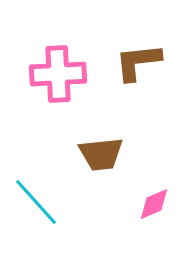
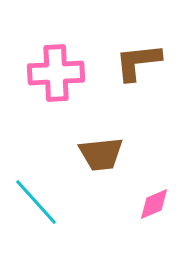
pink cross: moved 2 px left, 1 px up
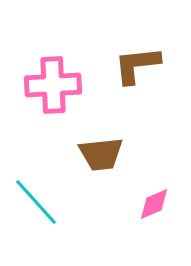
brown L-shape: moved 1 px left, 3 px down
pink cross: moved 3 px left, 12 px down
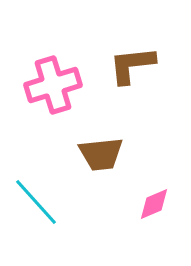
brown L-shape: moved 5 px left
pink cross: rotated 14 degrees counterclockwise
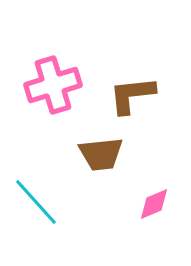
brown L-shape: moved 30 px down
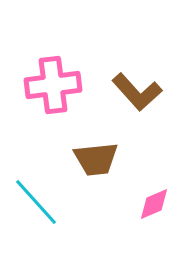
pink cross: rotated 10 degrees clockwise
brown L-shape: moved 5 px right, 3 px up; rotated 126 degrees counterclockwise
brown trapezoid: moved 5 px left, 5 px down
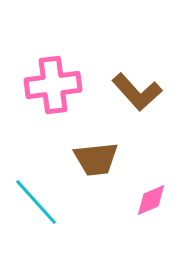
pink diamond: moved 3 px left, 4 px up
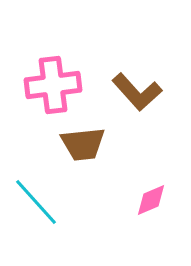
brown trapezoid: moved 13 px left, 15 px up
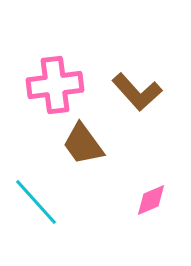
pink cross: moved 2 px right
brown trapezoid: rotated 60 degrees clockwise
